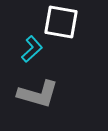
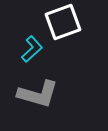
white square: moved 2 px right; rotated 30 degrees counterclockwise
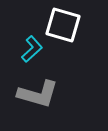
white square: moved 3 px down; rotated 36 degrees clockwise
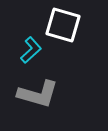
cyan L-shape: moved 1 px left, 1 px down
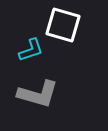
cyan L-shape: rotated 24 degrees clockwise
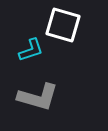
gray L-shape: moved 3 px down
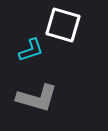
gray L-shape: moved 1 px left, 1 px down
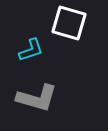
white square: moved 6 px right, 2 px up
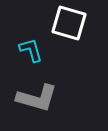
cyan L-shape: rotated 88 degrees counterclockwise
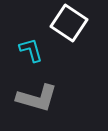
white square: rotated 18 degrees clockwise
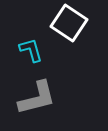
gray L-shape: rotated 30 degrees counterclockwise
